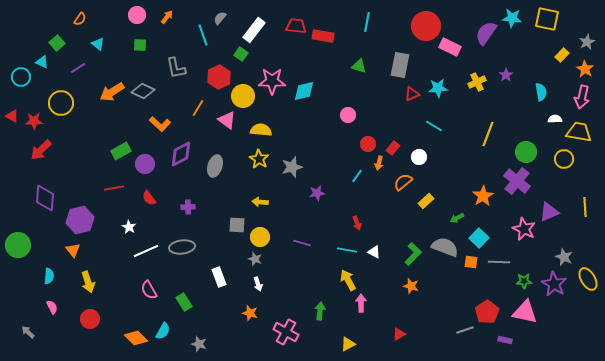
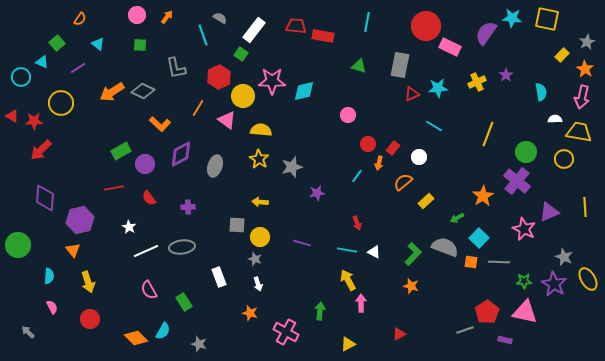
gray semicircle at (220, 18): rotated 80 degrees clockwise
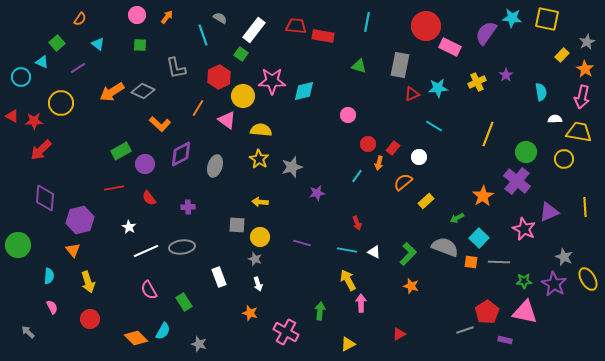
green L-shape at (413, 254): moved 5 px left
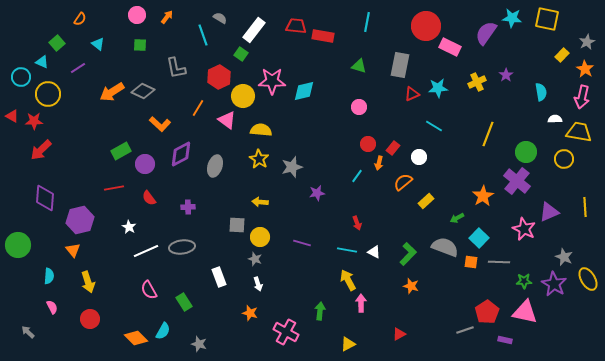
yellow circle at (61, 103): moved 13 px left, 9 px up
pink circle at (348, 115): moved 11 px right, 8 px up
